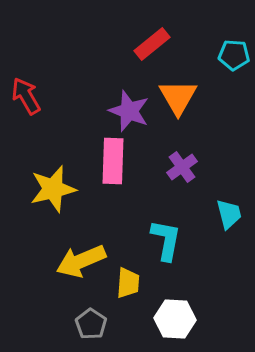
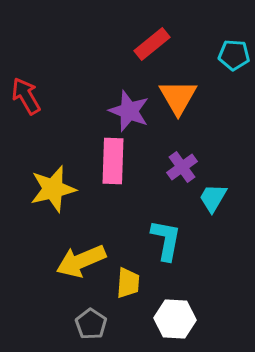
cyan trapezoid: moved 16 px left, 16 px up; rotated 136 degrees counterclockwise
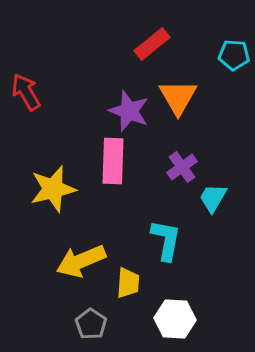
red arrow: moved 4 px up
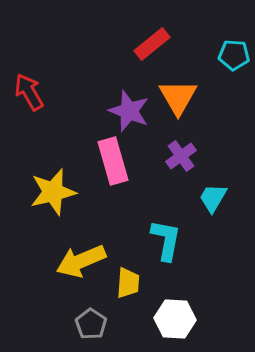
red arrow: moved 3 px right
pink rectangle: rotated 18 degrees counterclockwise
purple cross: moved 1 px left, 11 px up
yellow star: moved 3 px down
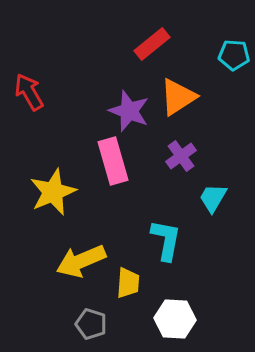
orange triangle: rotated 27 degrees clockwise
yellow star: rotated 9 degrees counterclockwise
gray pentagon: rotated 16 degrees counterclockwise
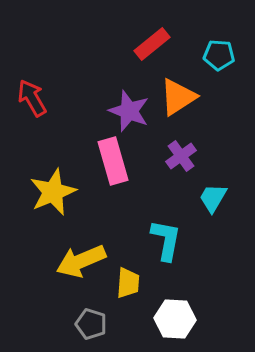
cyan pentagon: moved 15 px left
red arrow: moved 3 px right, 6 px down
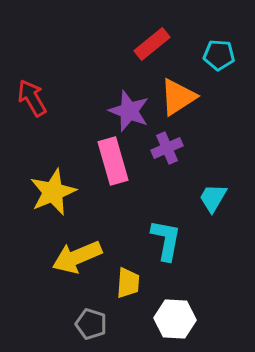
purple cross: moved 14 px left, 8 px up; rotated 12 degrees clockwise
yellow arrow: moved 4 px left, 4 px up
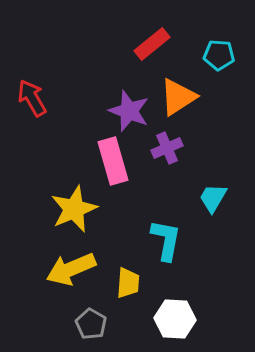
yellow star: moved 21 px right, 17 px down
yellow arrow: moved 6 px left, 12 px down
gray pentagon: rotated 12 degrees clockwise
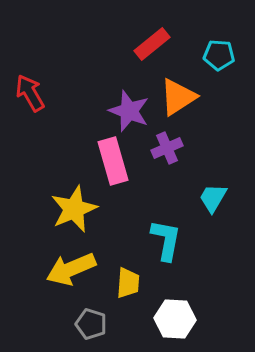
red arrow: moved 2 px left, 5 px up
gray pentagon: rotated 12 degrees counterclockwise
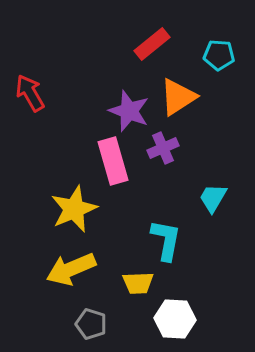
purple cross: moved 4 px left
yellow trapezoid: moved 10 px right; rotated 84 degrees clockwise
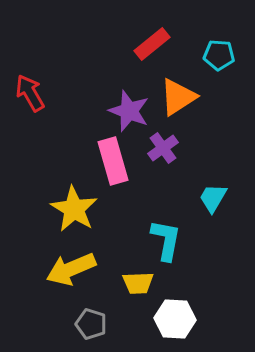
purple cross: rotated 12 degrees counterclockwise
yellow star: rotated 18 degrees counterclockwise
